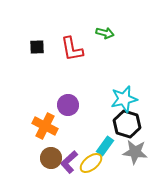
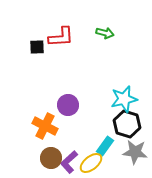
red L-shape: moved 11 px left, 12 px up; rotated 84 degrees counterclockwise
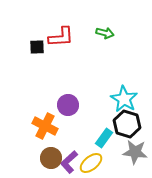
cyan star: rotated 28 degrees counterclockwise
cyan rectangle: moved 1 px left, 8 px up
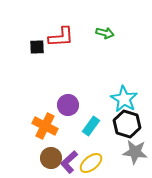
cyan rectangle: moved 13 px left, 12 px up
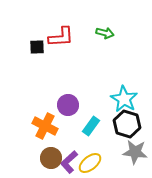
yellow ellipse: moved 1 px left
